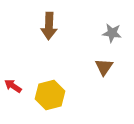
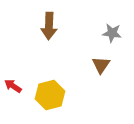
brown triangle: moved 3 px left, 2 px up
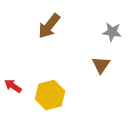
brown arrow: rotated 36 degrees clockwise
gray star: moved 1 px up
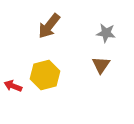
gray star: moved 6 px left, 1 px down
red arrow: rotated 12 degrees counterclockwise
yellow hexagon: moved 5 px left, 20 px up
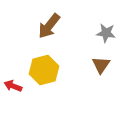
yellow hexagon: moved 1 px left, 5 px up
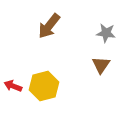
yellow hexagon: moved 16 px down
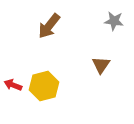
gray star: moved 8 px right, 12 px up
red arrow: moved 1 px up
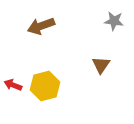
brown arrow: moved 8 px left; rotated 32 degrees clockwise
yellow hexagon: moved 1 px right
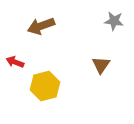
red arrow: moved 2 px right, 23 px up
